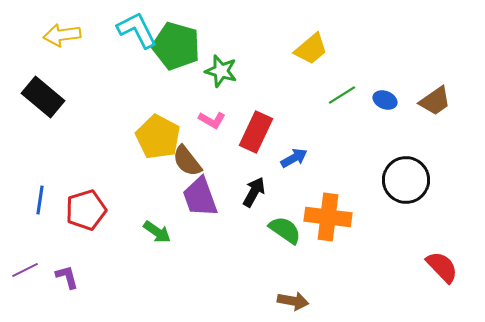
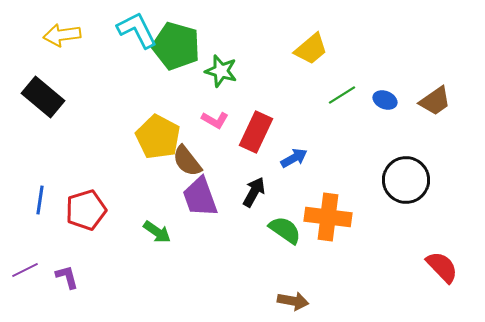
pink L-shape: moved 3 px right
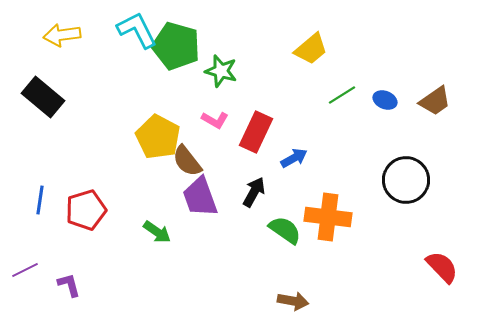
purple L-shape: moved 2 px right, 8 px down
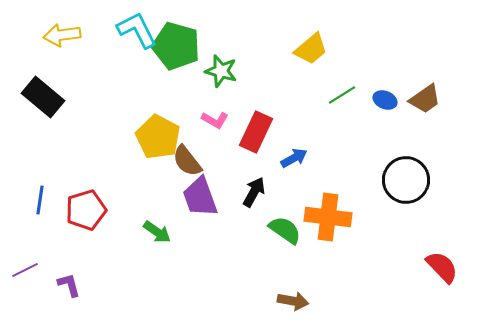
brown trapezoid: moved 10 px left, 2 px up
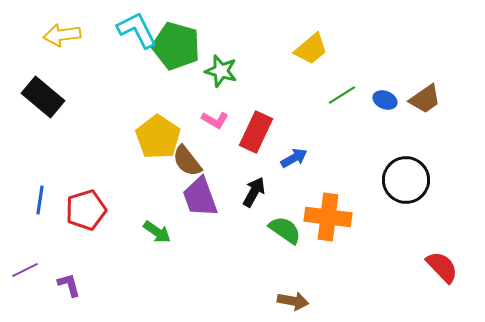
yellow pentagon: rotated 6 degrees clockwise
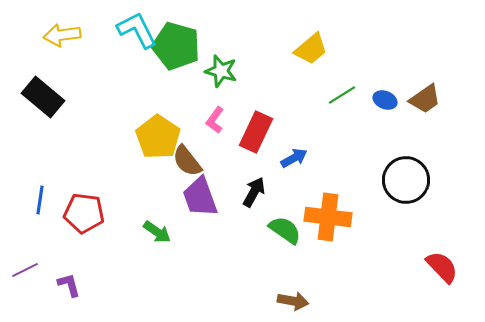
pink L-shape: rotated 96 degrees clockwise
red pentagon: moved 2 px left, 3 px down; rotated 24 degrees clockwise
